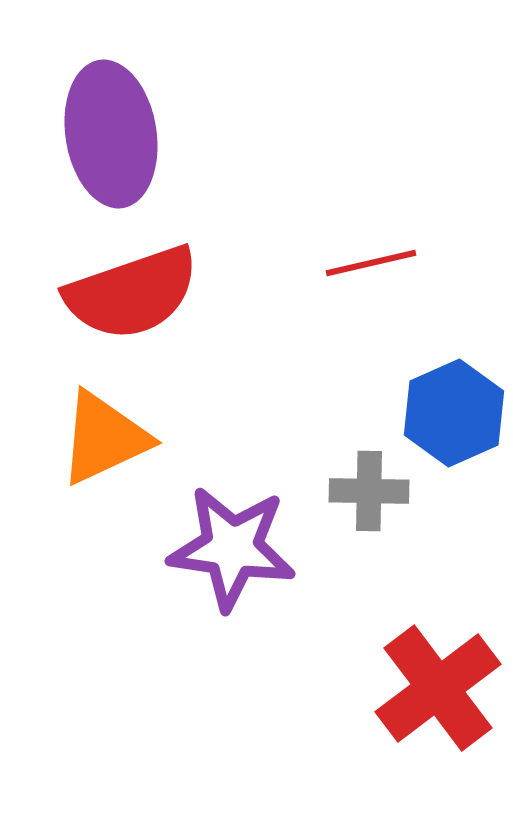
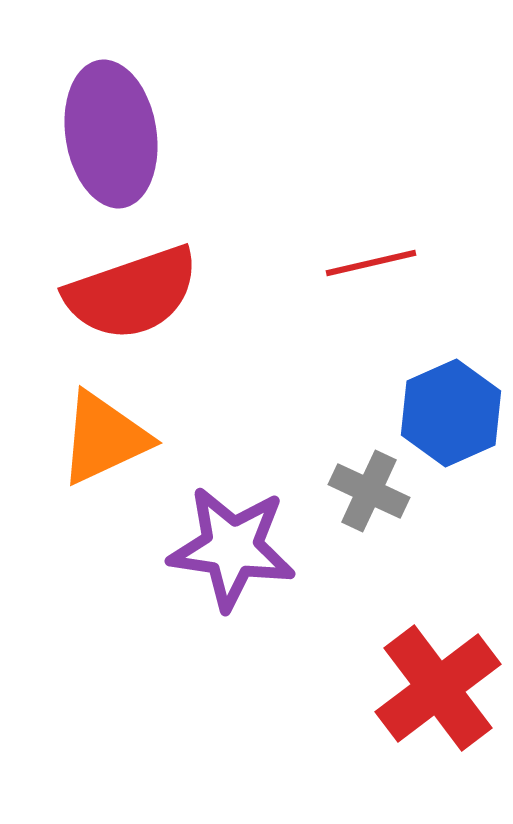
blue hexagon: moved 3 px left
gray cross: rotated 24 degrees clockwise
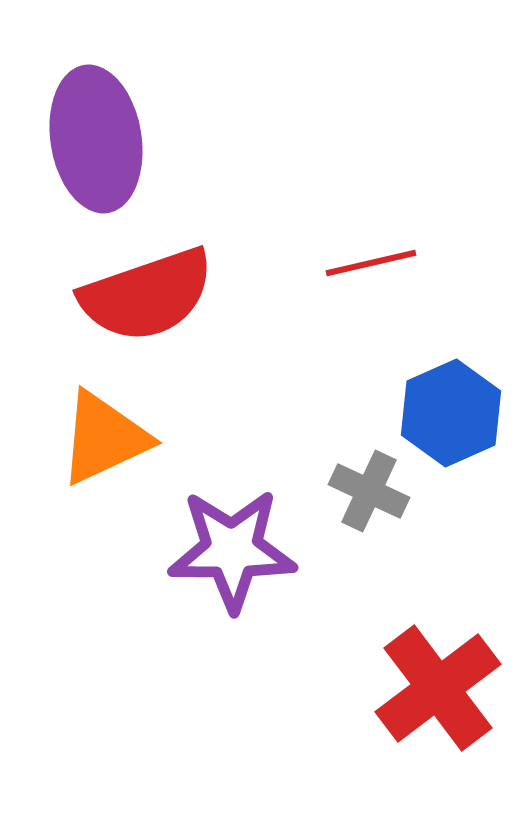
purple ellipse: moved 15 px left, 5 px down
red semicircle: moved 15 px right, 2 px down
purple star: moved 2 px down; rotated 8 degrees counterclockwise
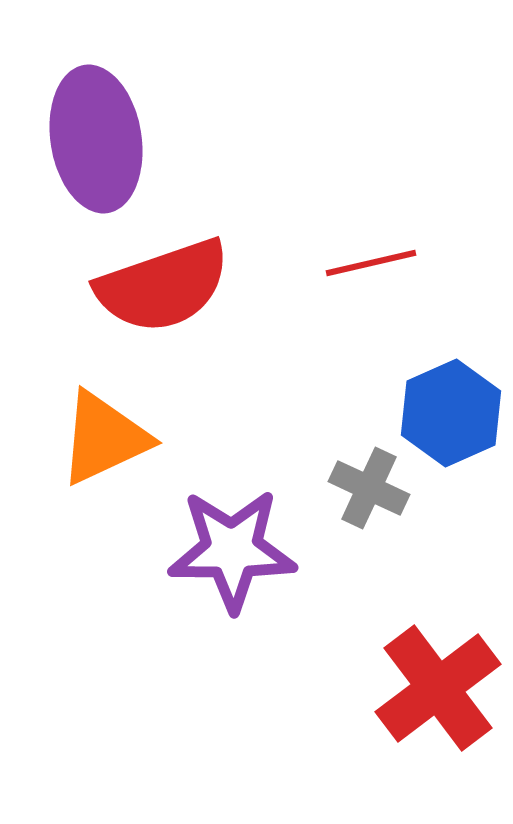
red semicircle: moved 16 px right, 9 px up
gray cross: moved 3 px up
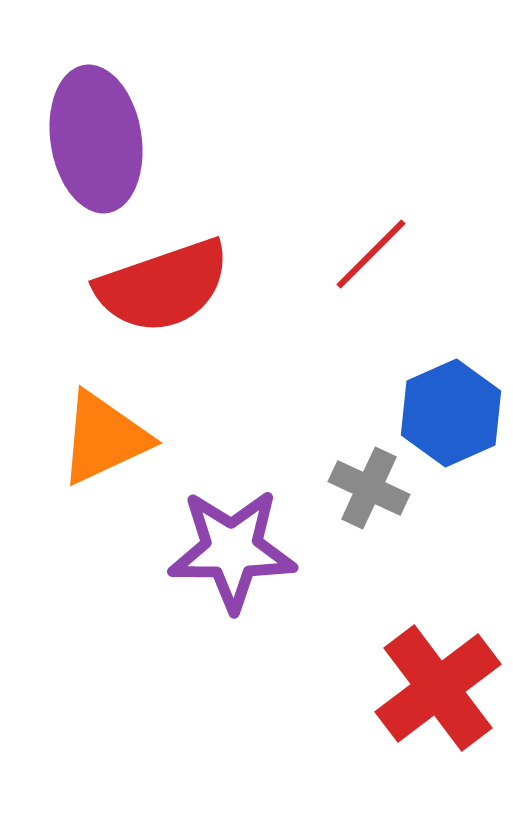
red line: moved 9 px up; rotated 32 degrees counterclockwise
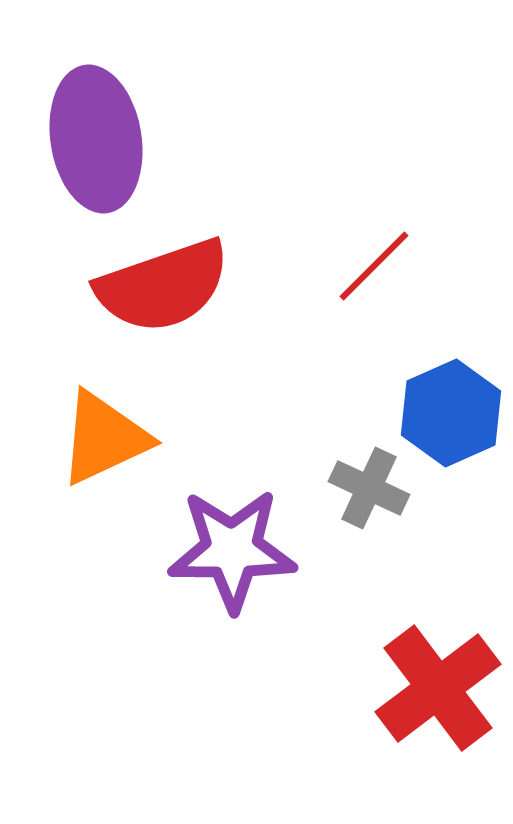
red line: moved 3 px right, 12 px down
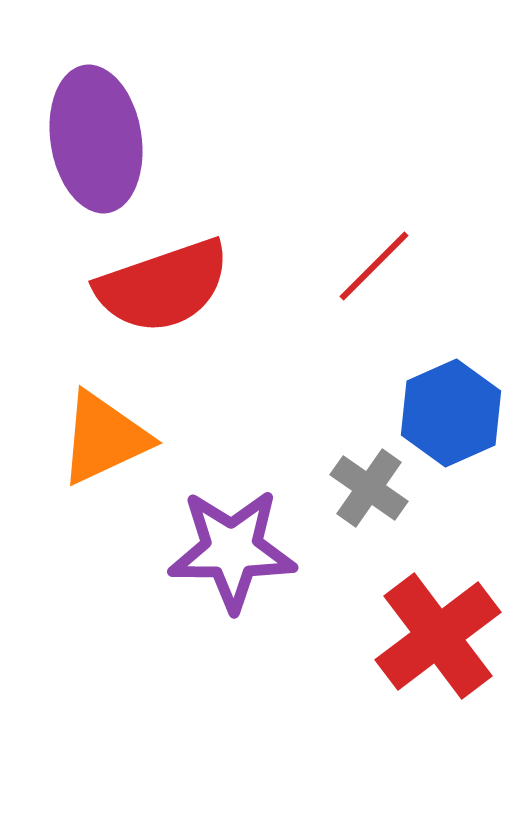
gray cross: rotated 10 degrees clockwise
red cross: moved 52 px up
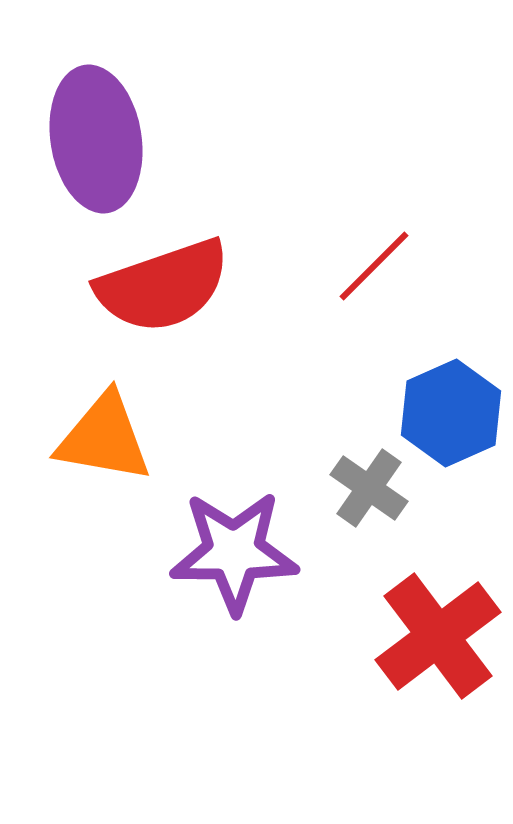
orange triangle: rotated 35 degrees clockwise
purple star: moved 2 px right, 2 px down
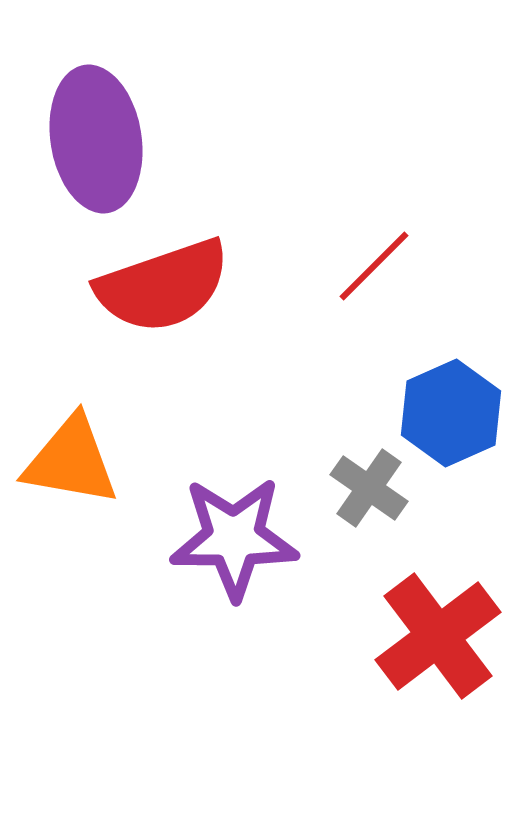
orange triangle: moved 33 px left, 23 px down
purple star: moved 14 px up
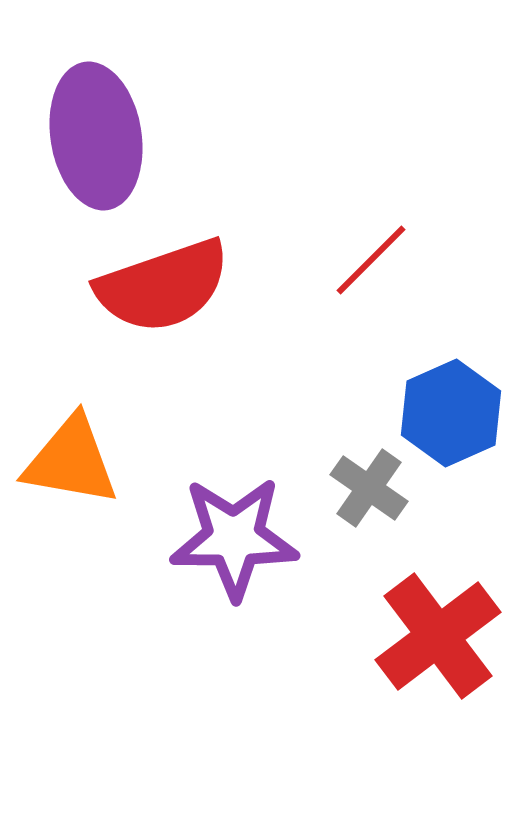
purple ellipse: moved 3 px up
red line: moved 3 px left, 6 px up
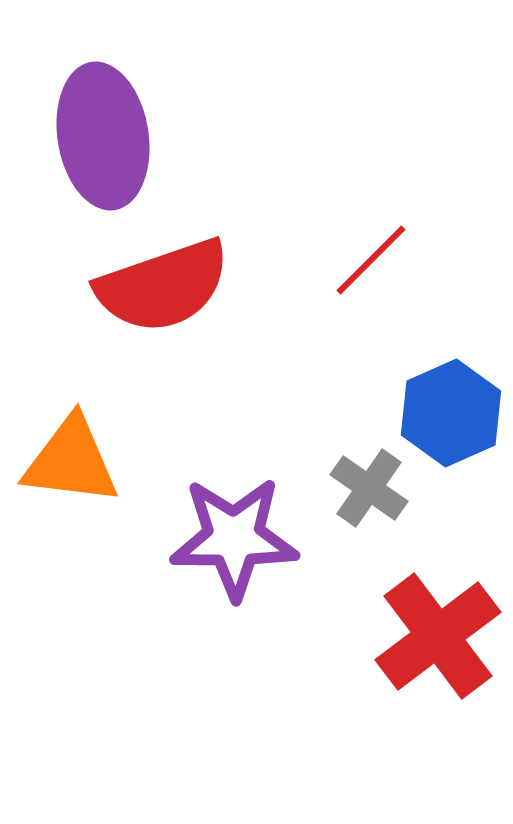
purple ellipse: moved 7 px right
orange triangle: rotated 3 degrees counterclockwise
